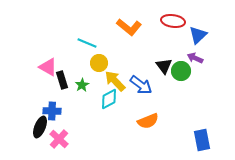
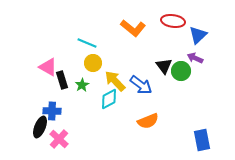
orange L-shape: moved 4 px right, 1 px down
yellow circle: moved 6 px left
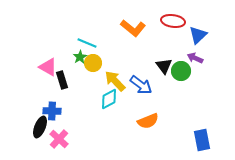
green star: moved 2 px left, 28 px up
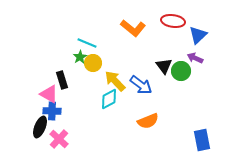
pink triangle: moved 1 px right, 27 px down
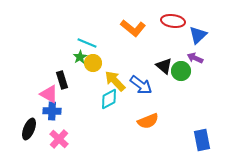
black triangle: rotated 12 degrees counterclockwise
black ellipse: moved 11 px left, 2 px down
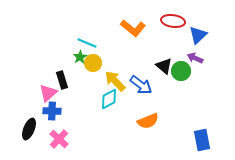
pink triangle: moved 1 px left, 1 px up; rotated 48 degrees clockwise
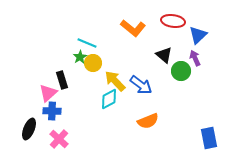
purple arrow: rotated 42 degrees clockwise
black triangle: moved 11 px up
blue rectangle: moved 7 px right, 2 px up
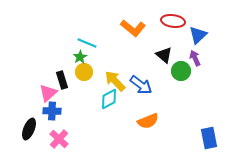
yellow circle: moved 9 px left, 9 px down
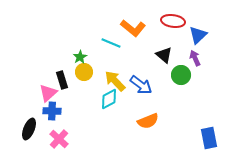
cyan line: moved 24 px right
green circle: moved 4 px down
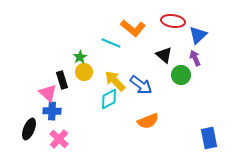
pink triangle: rotated 36 degrees counterclockwise
